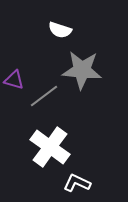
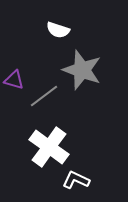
white semicircle: moved 2 px left
gray star: rotated 15 degrees clockwise
white cross: moved 1 px left
white L-shape: moved 1 px left, 3 px up
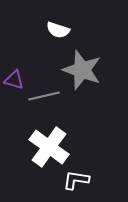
gray line: rotated 24 degrees clockwise
white L-shape: rotated 16 degrees counterclockwise
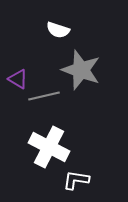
gray star: moved 1 px left
purple triangle: moved 4 px right, 1 px up; rotated 15 degrees clockwise
white cross: rotated 9 degrees counterclockwise
